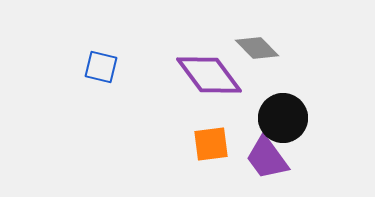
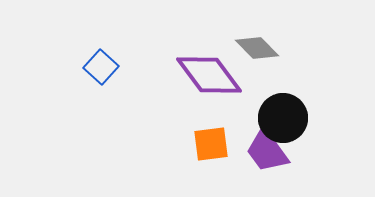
blue square: rotated 28 degrees clockwise
purple trapezoid: moved 7 px up
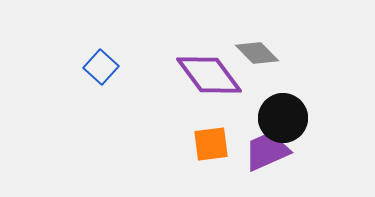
gray diamond: moved 5 px down
purple trapezoid: rotated 102 degrees clockwise
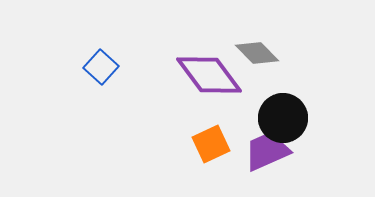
orange square: rotated 18 degrees counterclockwise
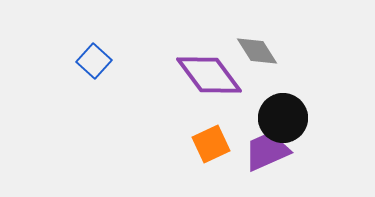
gray diamond: moved 2 px up; rotated 12 degrees clockwise
blue square: moved 7 px left, 6 px up
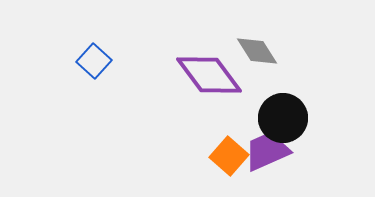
orange square: moved 18 px right, 12 px down; rotated 24 degrees counterclockwise
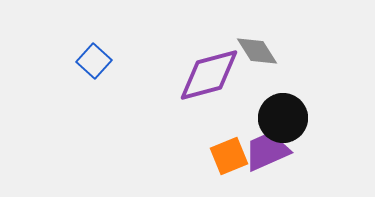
purple diamond: rotated 68 degrees counterclockwise
orange square: rotated 27 degrees clockwise
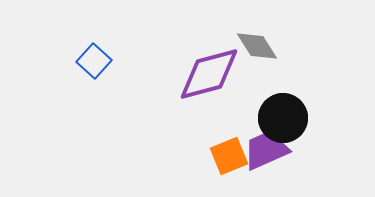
gray diamond: moved 5 px up
purple diamond: moved 1 px up
purple trapezoid: moved 1 px left, 1 px up
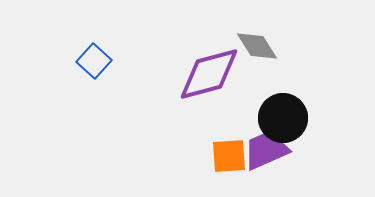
orange square: rotated 18 degrees clockwise
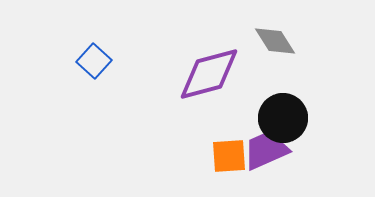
gray diamond: moved 18 px right, 5 px up
